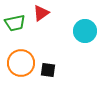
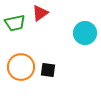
red triangle: moved 1 px left
cyan circle: moved 2 px down
orange circle: moved 4 px down
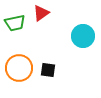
red triangle: moved 1 px right
cyan circle: moved 2 px left, 3 px down
orange circle: moved 2 px left, 1 px down
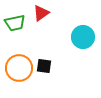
cyan circle: moved 1 px down
black square: moved 4 px left, 4 px up
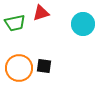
red triangle: rotated 18 degrees clockwise
cyan circle: moved 13 px up
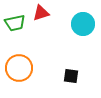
black square: moved 27 px right, 10 px down
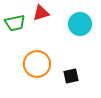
cyan circle: moved 3 px left
orange circle: moved 18 px right, 4 px up
black square: rotated 21 degrees counterclockwise
